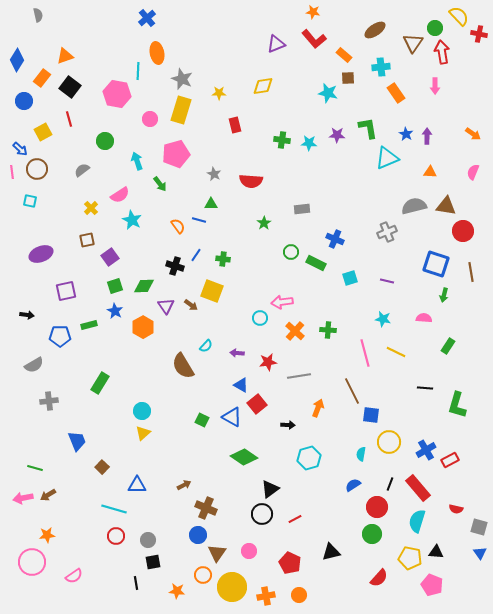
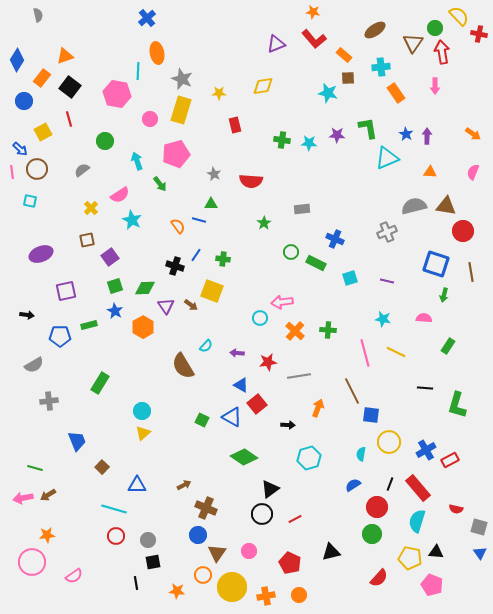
green diamond at (144, 286): moved 1 px right, 2 px down
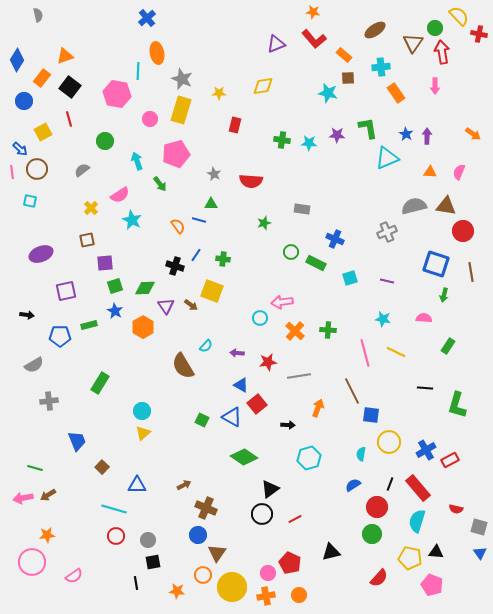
red rectangle at (235, 125): rotated 28 degrees clockwise
pink semicircle at (473, 172): moved 14 px left
gray rectangle at (302, 209): rotated 14 degrees clockwise
green star at (264, 223): rotated 16 degrees clockwise
purple square at (110, 257): moved 5 px left, 6 px down; rotated 30 degrees clockwise
pink circle at (249, 551): moved 19 px right, 22 px down
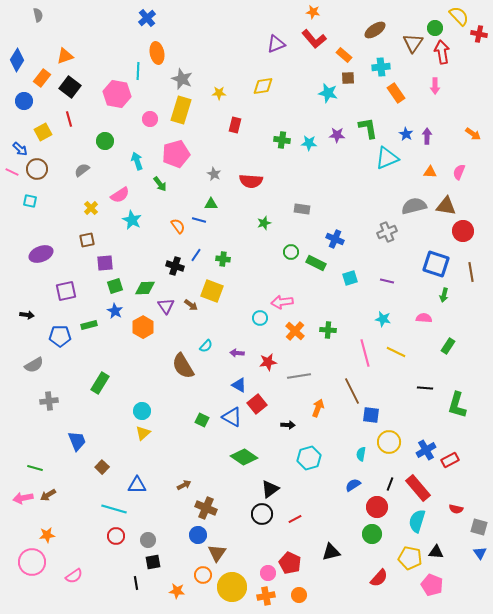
pink line at (12, 172): rotated 56 degrees counterclockwise
blue triangle at (241, 385): moved 2 px left
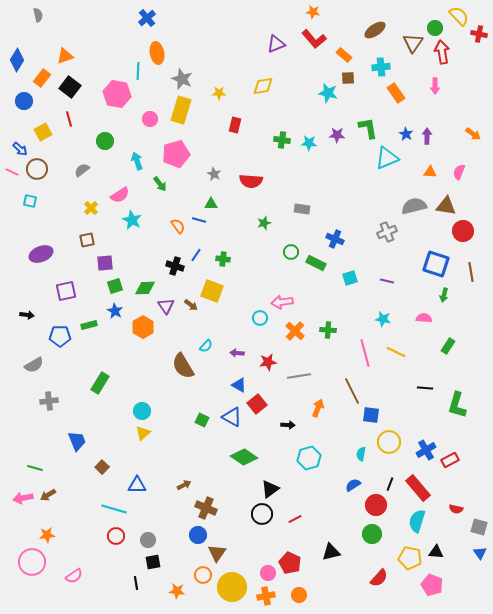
red circle at (377, 507): moved 1 px left, 2 px up
